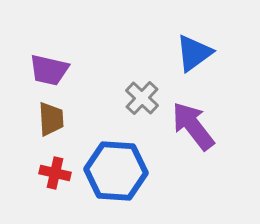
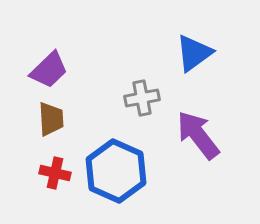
purple trapezoid: rotated 57 degrees counterclockwise
gray cross: rotated 36 degrees clockwise
purple arrow: moved 5 px right, 9 px down
blue hexagon: rotated 20 degrees clockwise
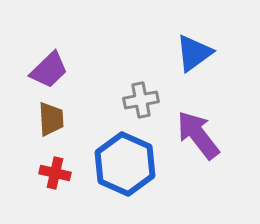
gray cross: moved 1 px left, 2 px down
blue hexagon: moved 9 px right, 7 px up
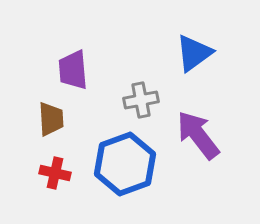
purple trapezoid: moved 24 px right; rotated 129 degrees clockwise
blue hexagon: rotated 16 degrees clockwise
